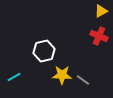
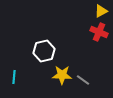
red cross: moved 4 px up
cyan line: rotated 56 degrees counterclockwise
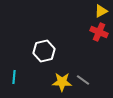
yellow star: moved 7 px down
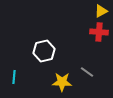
red cross: rotated 18 degrees counterclockwise
gray line: moved 4 px right, 8 px up
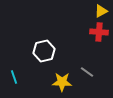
cyan line: rotated 24 degrees counterclockwise
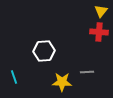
yellow triangle: rotated 24 degrees counterclockwise
white hexagon: rotated 10 degrees clockwise
gray line: rotated 40 degrees counterclockwise
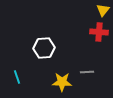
yellow triangle: moved 2 px right, 1 px up
white hexagon: moved 3 px up
cyan line: moved 3 px right
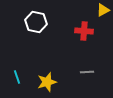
yellow triangle: rotated 24 degrees clockwise
red cross: moved 15 px left, 1 px up
white hexagon: moved 8 px left, 26 px up; rotated 15 degrees clockwise
yellow star: moved 15 px left; rotated 18 degrees counterclockwise
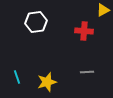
white hexagon: rotated 20 degrees counterclockwise
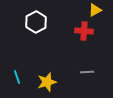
yellow triangle: moved 8 px left
white hexagon: rotated 20 degrees counterclockwise
